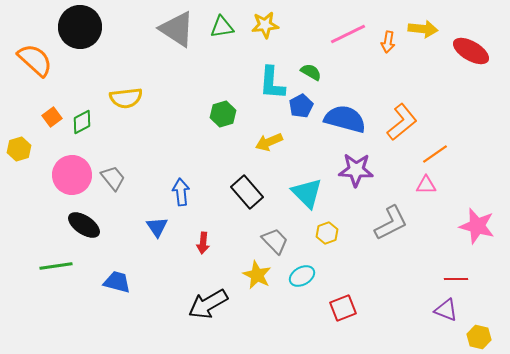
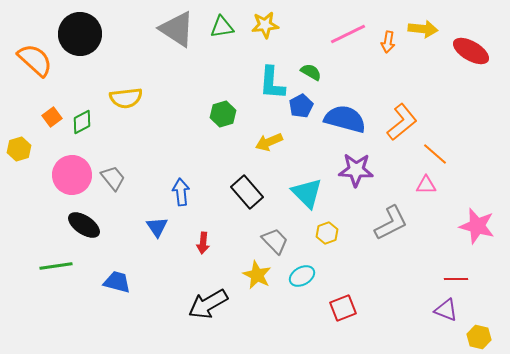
black circle at (80, 27): moved 7 px down
orange line at (435, 154): rotated 76 degrees clockwise
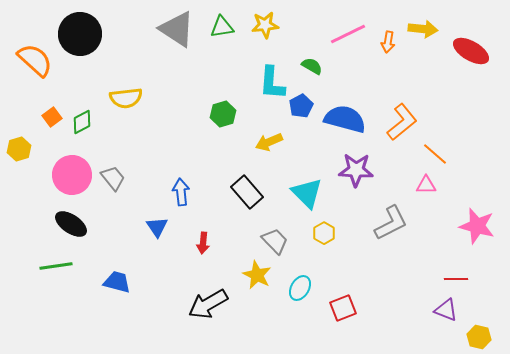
green semicircle at (311, 72): moved 1 px right, 6 px up
black ellipse at (84, 225): moved 13 px left, 1 px up
yellow hexagon at (327, 233): moved 3 px left; rotated 10 degrees counterclockwise
cyan ellipse at (302, 276): moved 2 px left, 12 px down; rotated 30 degrees counterclockwise
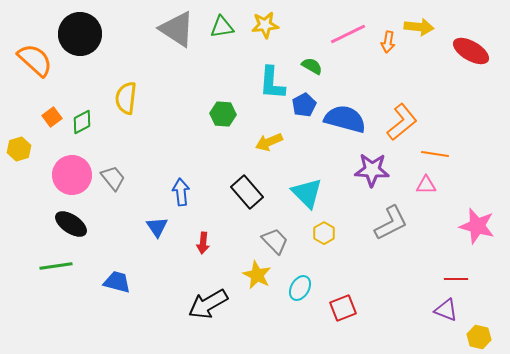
yellow arrow at (423, 29): moved 4 px left, 2 px up
yellow semicircle at (126, 98): rotated 104 degrees clockwise
blue pentagon at (301, 106): moved 3 px right, 1 px up
green hexagon at (223, 114): rotated 20 degrees clockwise
orange line at (435, 154): rotated 32 degrees counterclockwise
purple star at (356, 170): moved 16 px right
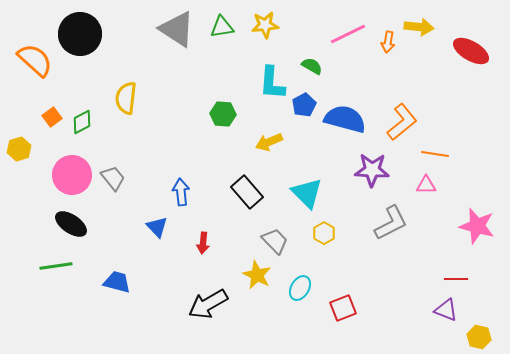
blue triangle at (157, 227): rotated 10 degrees counterclockwise
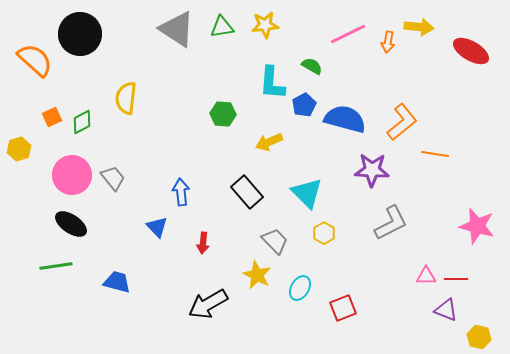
orange square at (52, 117): rotated 12 degrees clockwise
pink triangle at (426, 185): moved 91 px down
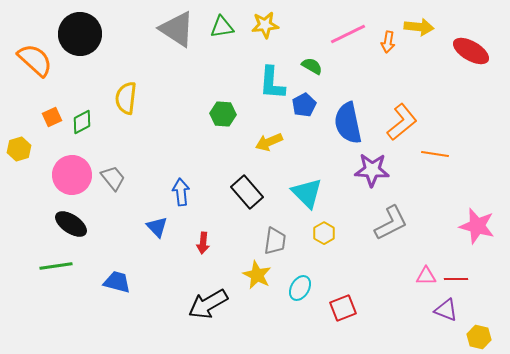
blue semicircle at (345, 119): moved 3 px right, 4 px down; rotated 117 degrees counterclockwise
gray trapezoid at (275, 241): rotated 52 degrees clockwise
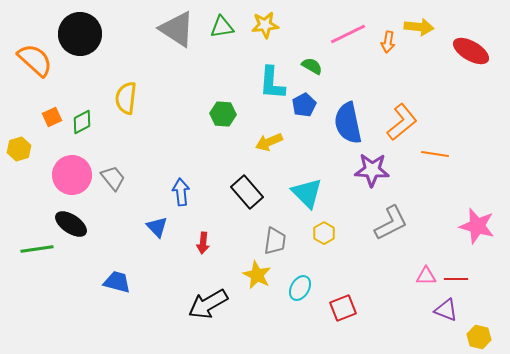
green line at (56, 266): moved 19 px left, 17 px up
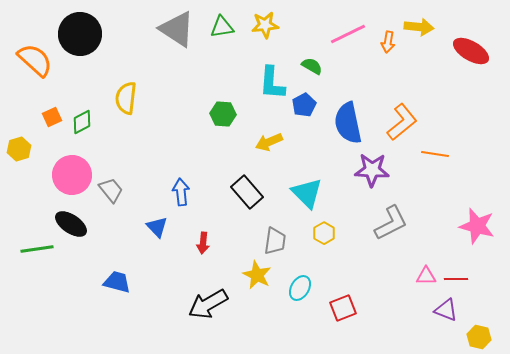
gray trapezoid at (113, 178): moved 2 px left, 12 px down
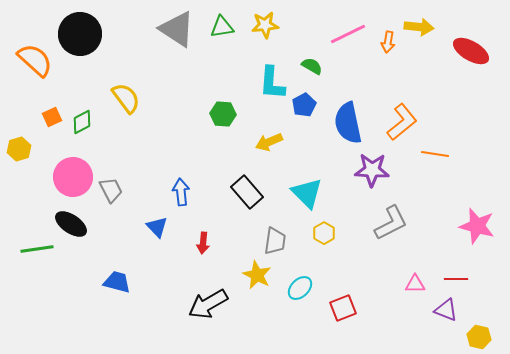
yellow semicircle at (126, 98): rotated 136 degrees clockwise
pink circle at (72, 175): moved 1 px right, 2 px down
gray trapezoid at (111, 190): rotated 12 degrees clockwise
pink triangle at (426, 276): moved 11 px left, 8 px down
cyan ellipse at (300, 288): rotated 15 degrees clockwise
